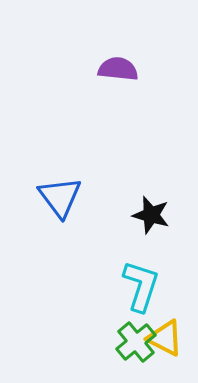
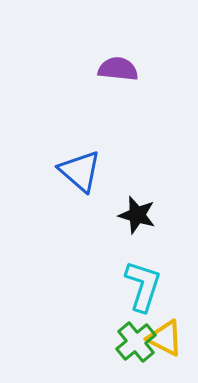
blue triangle: moved 20 px right, 26 px up; rotated 12 degrees counterclockwise
black star: moved 14 px left
cyan L-shape: moved 2 px right
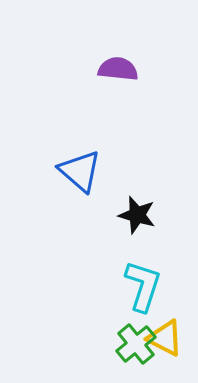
green cross: moved 2 px down
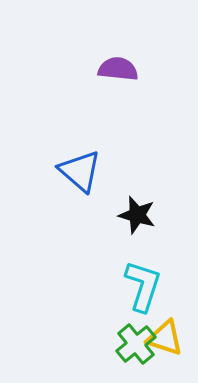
yellow triangle: rotated 9 degrees counterclockwise
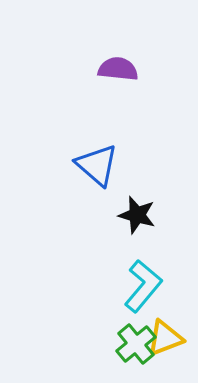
blue triangle: moved 17 px right, 6 px up
cyan L-shape: rotated 22 degrees clockwise
yellow triangle: rotated 39 degrees counterclockwise
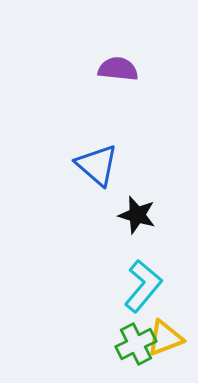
green cross: rotated 12 degrees clockwise
